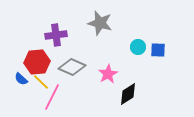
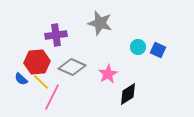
blue square: rotated 21 degrees clockwise
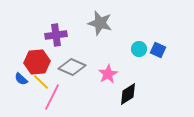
cyan circle: moved 1 px right, 2 px down
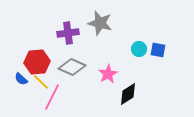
purple cross: moved 12 px right, 2 px up
blue square: rotated 14 degrees counterclockwise
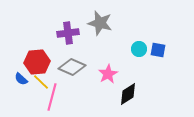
pink line: rotated 12 degrees counterclockwise
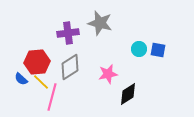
gray diamond: moved 2 px left; rotated 56 degrees counterclockwise
pink star: rotated 18 degrees clockwise
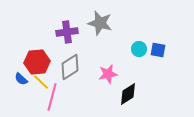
purple cross: moved 1 px left, 1 px up
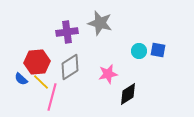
cyan circle: moved 2 px down
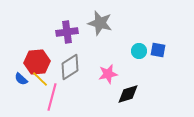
yellow line: moved 1 px left, 3 px up
black diamond: rotated 15 degrees clockwise
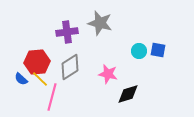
pink star: rotated 24 degrees clockwise
